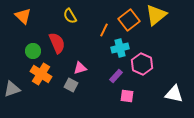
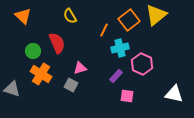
gray triangle: rotated 36 degrees clockwise
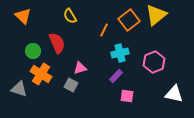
cyan cross: moved 5 px down
pink hexagon: moved 12 px right, 2 px up; rotated 15 degrees clockwise
gray triangle: moved 7 px right
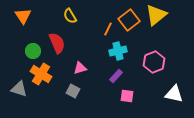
orange triangle: rotated 12 degrees clockwise
orange line: moved 4 px right, 1 px up
cyan cross: moved 2 px left, 2 px up
gray square: moved 2 px right, 6 px down
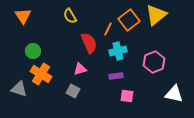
red semicircle: moved 32 px right
pink triangle: moved 1 px down
purple rectangle: rotated 40 degrees clockwise
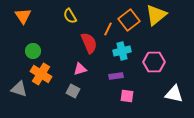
cyan cross: moved 4 px right
pink hexagon: rotated 20 degrees clockwise
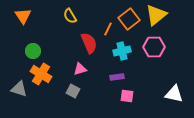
orange square: moved 1 px up
pink hexagon: moved 15 px up
purple rectangle: moved 1 px right, 1 px down
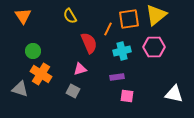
orange square: rotated 30 degrees clockwise
gray triangle: moved 1 px right
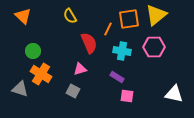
orange triangle: rotated 12 degrees counterclockwise
cyan cross: rotated 24 degrees clockwise
purple rectangle: rotated 40 degrees clockwise
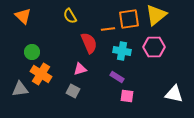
orange line: rotated 56 degrees clockwise
green circle: moved 1 px left, 1 px down
gray triangle: rotated 24 degrees counterclockwise
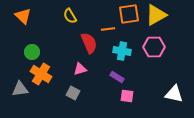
yellow triangle: rotated 10 degrees clockwise
orange square: moved 5 px up
gray square: moved 2 px down
